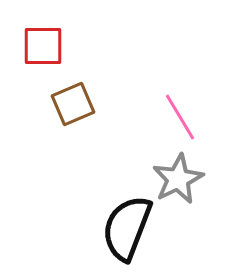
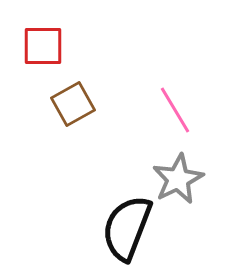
brown square: rotated 6 degrees counterclockwise
pink line: moved 5 px left, 7 px up
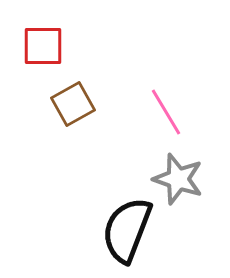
pink line: moved 9 px left, 2 px down
gray star: rotated 27 degrees counterclockwise
black semicircle: moved 2 px down
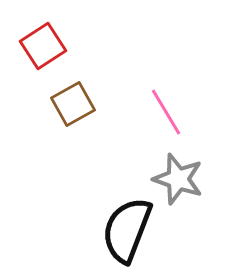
red square: rotated 33 degrees counterclockwise
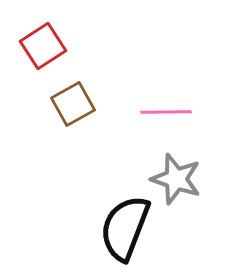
pink line: rotated 60 degrees counterclockwise
gray star: moved 2 px left
black semicircle: moved 2 px left, 2 px up
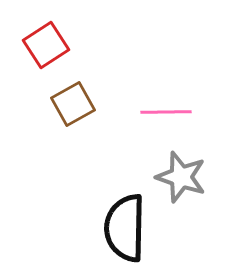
red square: moved 3 px right, 1 px up
gray star: moved 5 px right, 2 px up
black semicircle: rotated 20 degrees counterclockwise
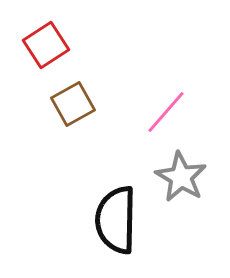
pink line: rotated 48 degrees counterclockwise
gray star: rotated 12 degrees clockwise
black semicircle: moved 9 px left, 8 px up
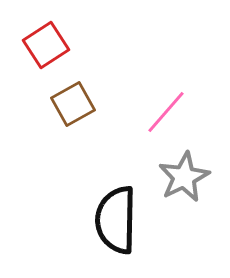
gray star: moved 3 px right; rotated 15 degrees clockwise
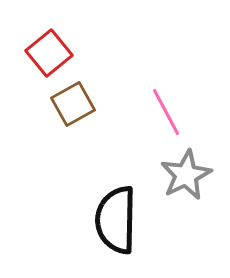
red square: moved 3 px right, 8 px down; rotated 6 degrees counterclockwise
pink line: rotated 69 degrees counterclockwise
gray star: moved 2 px right, 2 px up
